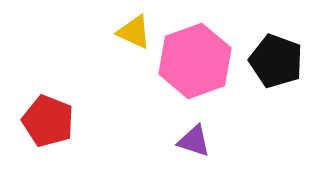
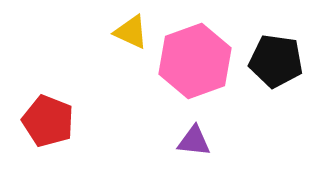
yellow triangle: moved 3 px left
black pentagon: rotated 12 degrees counterclockwise
purple triangle: rotated 12 degrees counterclockwise
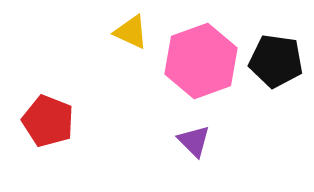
pink hexagon: moved 6 px right
purple triangle: rotated 39 degrees clockwise
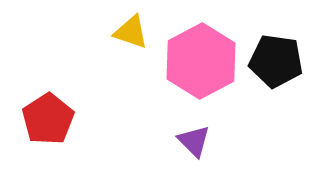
yellow triangle: rotated 6 degrees counterclockwise
pink hexagon: rotated 8 degrees counterclockwise
red pentagon: moved 2 px up; rotated 18 degrees clockwise
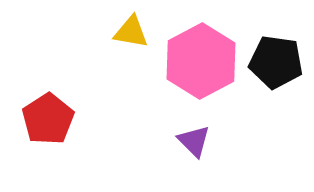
yellow triangle: rotated 9 degrees counterclockwise
black pentagon: moved 1 px down
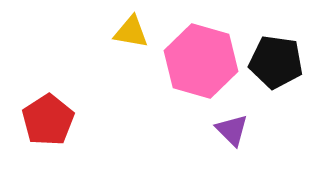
pink hexagon: rotated 16 degrees counterclockwise
red pentagon: moved 1 px down
purple triangle: moved 38 px right, 11 px up
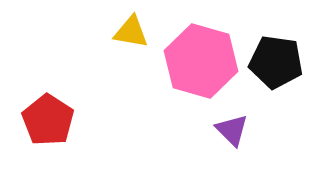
red pentagon: rotated 6 degrees counterclockwise
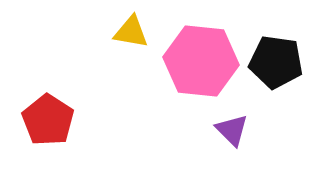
pink hexagon: rotated 10 degrees counterclockwise
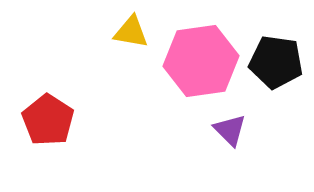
pink hexagon: rotated 14 degrees counterclockwise
purple triangle: moved 2 px left
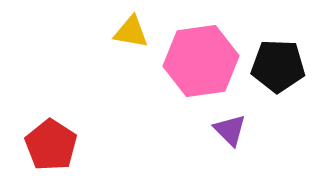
black pentagon: moved 2 px right, 4 px down; rotated 6 degrees counterclockwise
red pentagon: moved 3 px right, 25 px down
